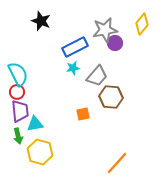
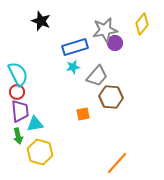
blue rectangle: rotated 10 degrees clockwise
cyan star: moved 1 px up
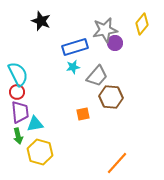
purple trapezoid: moved 1 px down
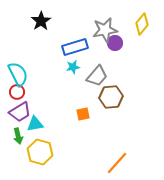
black star: rotated 18 degrees clockwise
brown hexagon: rotated 10 degrees counterclockwise
purple trapezoid: rotated 65 degrees clockwise
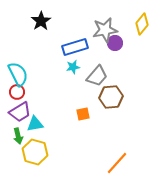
yellow hexagon: moved 5 px left
